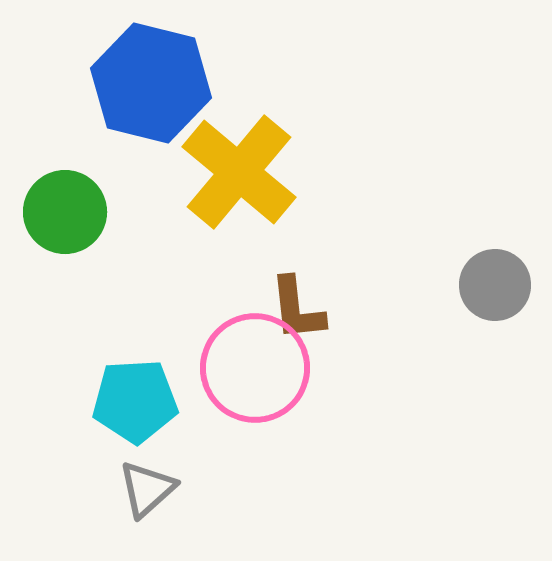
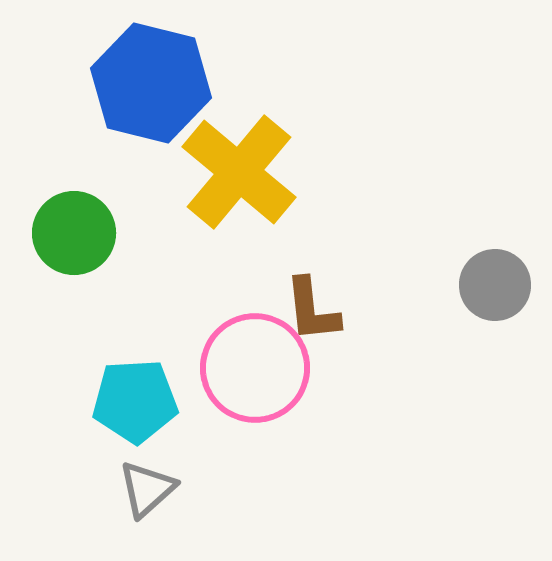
green circle: moved 9 px right, 21 px down
brown L-shape: moved 15 px right, 1 px down
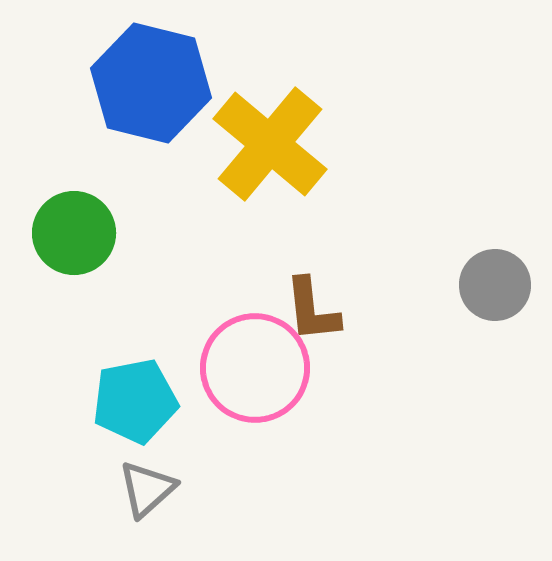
yellow cross: moved 31 px right, 28 px up
cyan pentagon: rotated 8 degrees counterclockwise
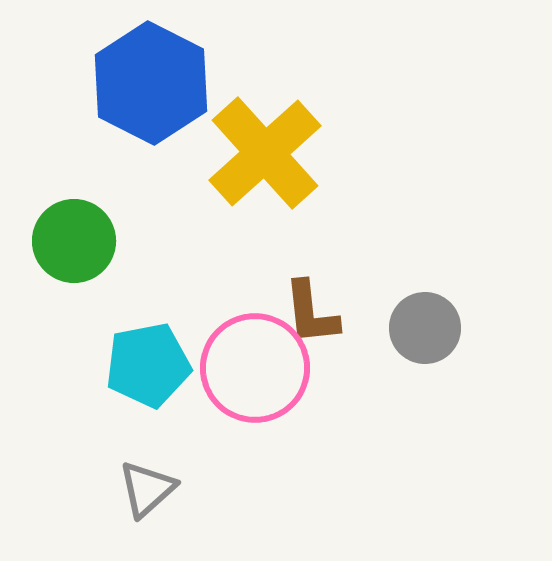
blue hexagon: rotated 13 degrees clockwise
yellow cross: moved 5 px left, 9 px down; rotated 8 degrees clockwise
green circle: moved 8 px down
gray circle: moved 70 px left, 43 px down
brown L-shape: moved 1 px left, 3 px down
cyan pentagon: moved 13 px right, 36 px up
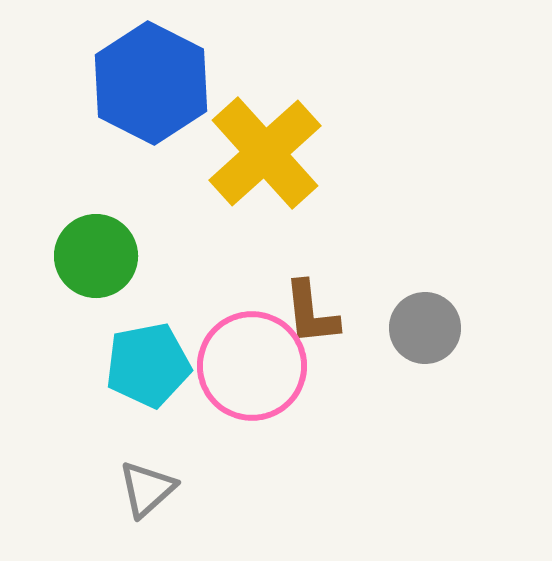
green circle: moved 22 px right, 15 px down
pink circle: moved 3 px left, 2 px up
